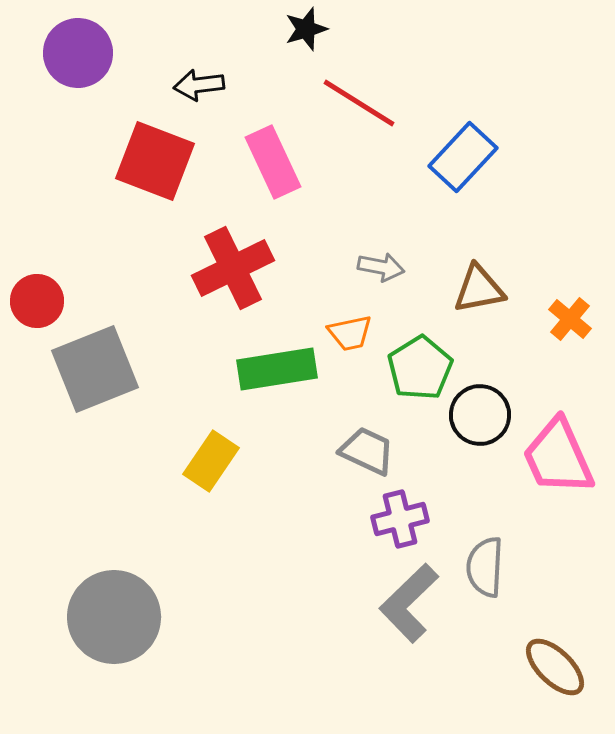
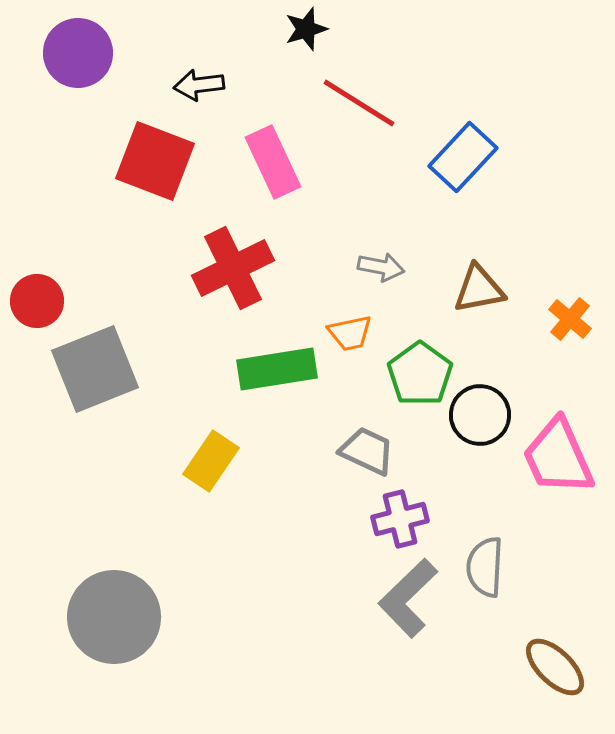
green pentagon: moved 6 px down; rotated 4 degrees counterclockwise
gray L-shape: moved 1 px left, 5 px up
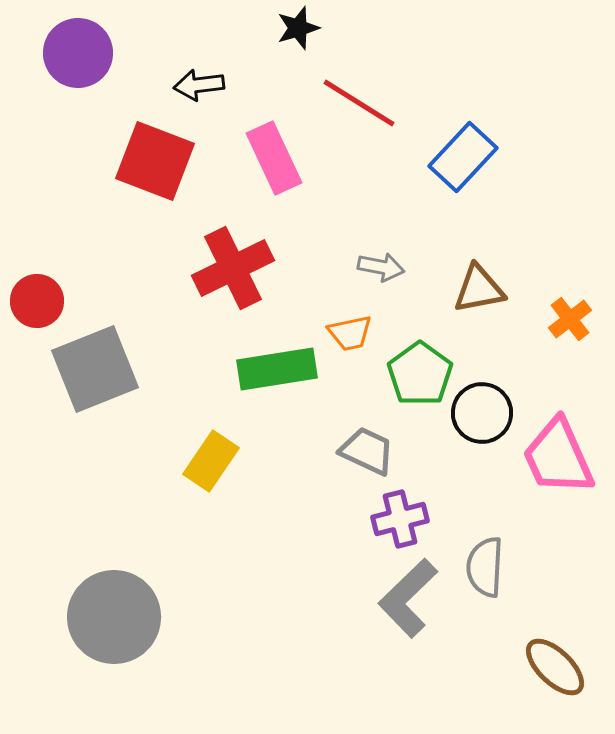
black star: moved 8 px left, 1 px up
pink rectangle: moved 1 px right, 4 px up
orange cross: rotated 12 degrees clockwise
black circle: moved 2 px right, 2 px up
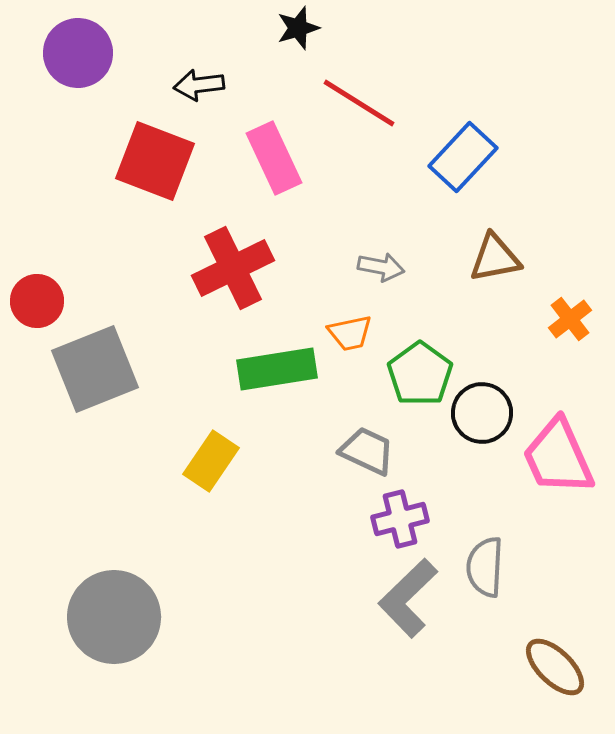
brown triangle: moved 16 px right, 31 px up
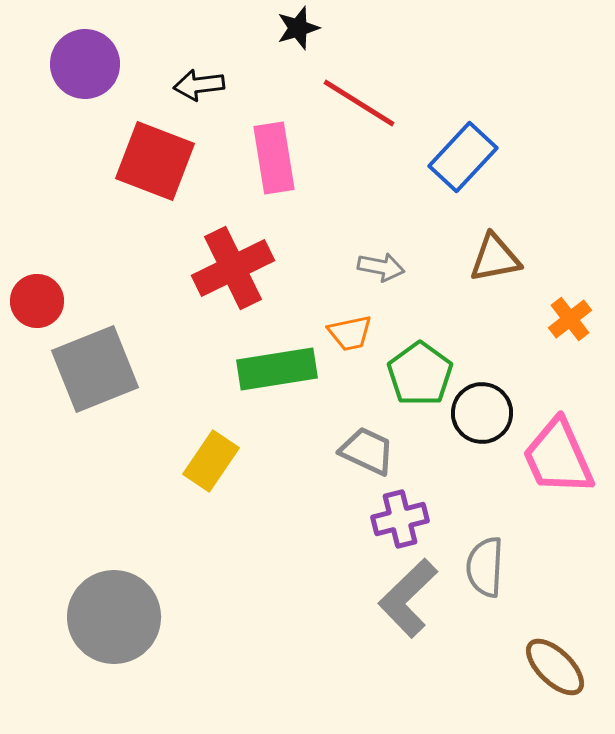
purple circle: moved 7 px right, 11 px down
pink rectangle: rotated 16 degrees clockwise
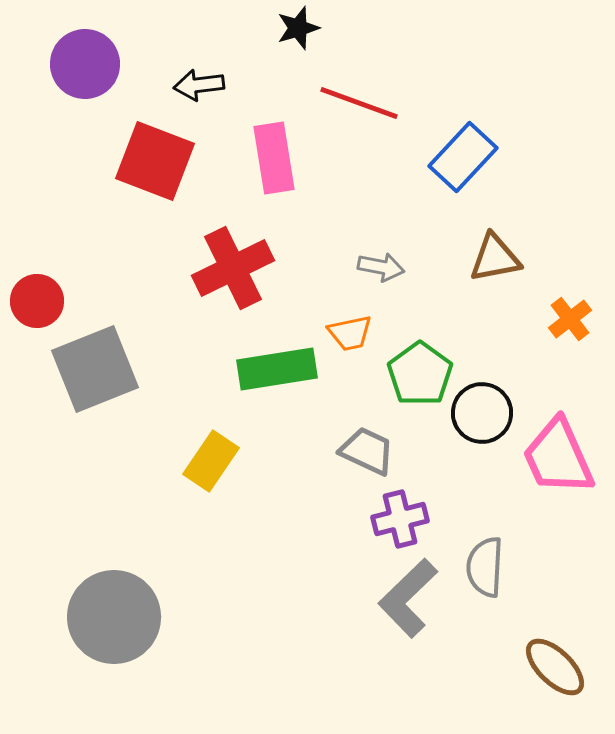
red line: rotated 12 degrees counterclockwise
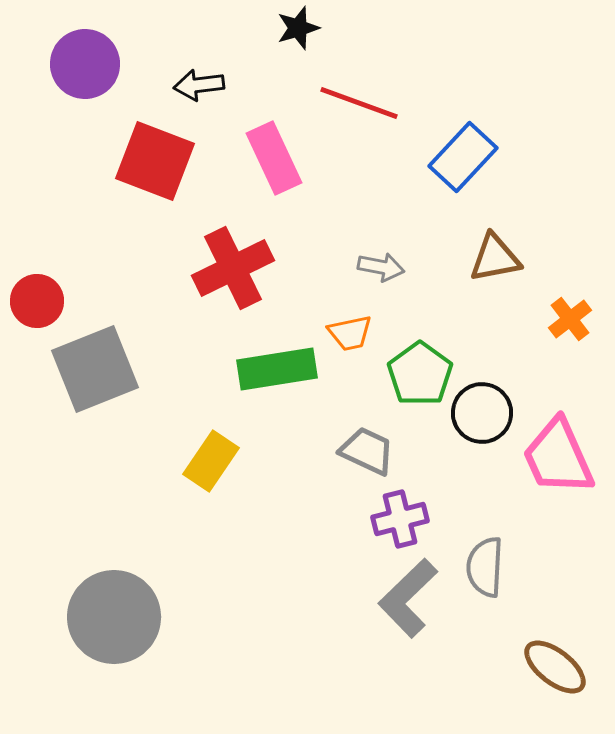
pink rectangle: rotated 16 degrees counterclockwise
brown ellipse: rotated 6 degrees counterclockwise
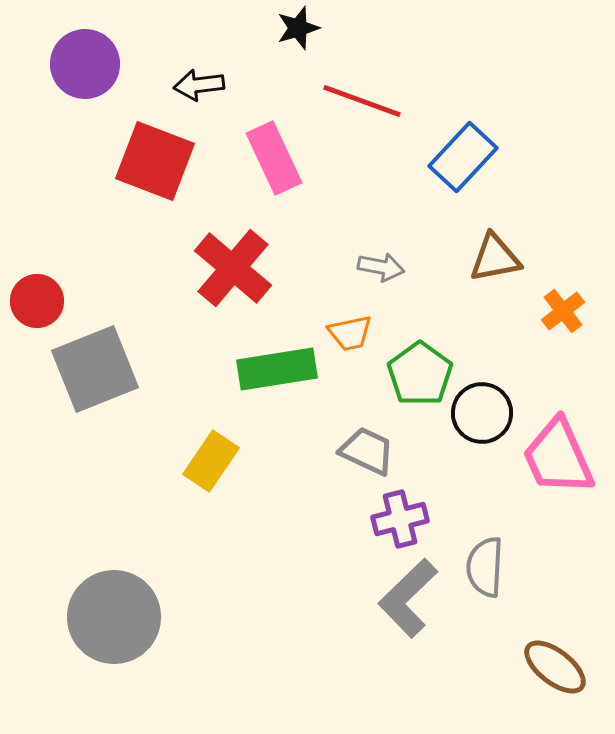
red line: moved 3 px right, 2 px up
red cross: rotated 24 degrees counterclockwise
orange cross: moved 7 px left, 8 px up
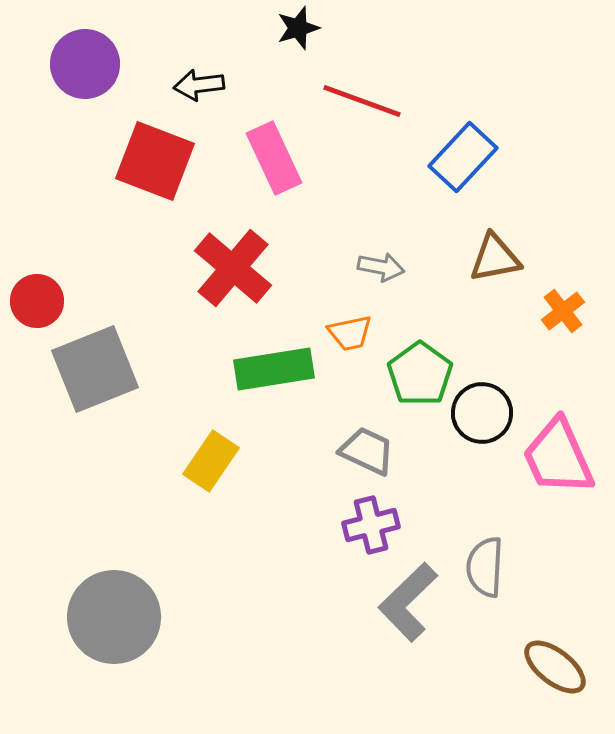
green rectangle: moved 3 px left
purple cross: moved 29 px left, 6 px down
gray L-shape: moved 4 px down
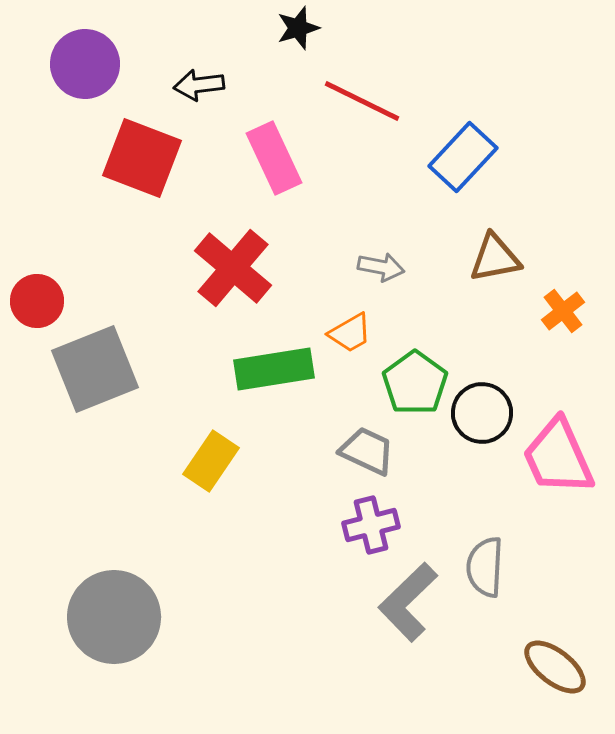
red line: rotated 6 degrees clockwise
red square: moved 13 px left, 3 px up
orange trapezoid: rotated 18 degrees counterclockwise
green pentagon: moved 5 px left, 9 px down
